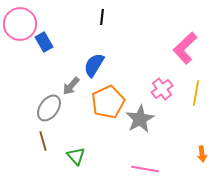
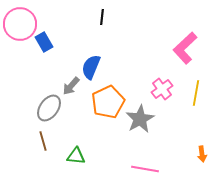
blue semicircle: moved 3 px left, 2 px down; rotated 10 degrees counterclockwise
green triangle: rotated 42 degrees counterclockwise
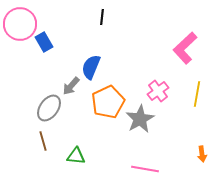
pink cross: moved 4 px left, 2 px down
yellow line: moved 1 px right, 1 px down
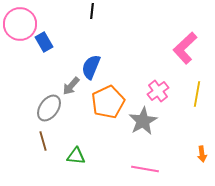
black line: moved 10 px left, 6 px up
gray star: moved 3 px right, 2 px down
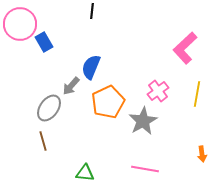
green triangle: moved 9 px right, 17 px down
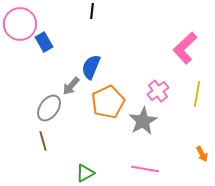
orange arrow: rotated 21 degrees counterclockwise
green triangle: rotated 36 degrees counterclockwise
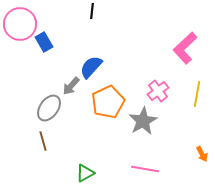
blue semicircle: rotated 20 degrees clockwise
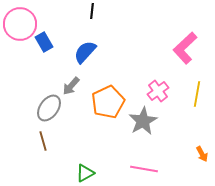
blue semicircle: moved 6 px left, 15 px up
pink line: moved 1 px left
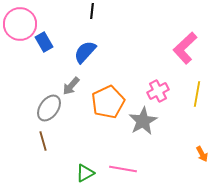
pink cross: rotated 10 degrees clockwise
pink line: moved 21 px left
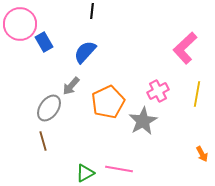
pink line: moved 4 px left
